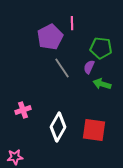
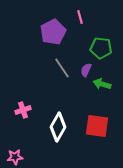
pink line: moved 8 px right, 6 px up; rotated 16 degrees counterclockwise
purple pentagon: moved 3 px right, 5 px up
purple semicircle: moved 3 px left, 3 px down
red square: moved 3 px right, 4 px up
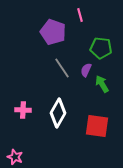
pink line: moved 2 px up
purple pentagon: rotated 25 degrees counterclockwise
green arrow: rotated 42 degrees clockwise
pink cross: rotated 21 degrees clockwise
white diamond: moved 14 px up
pink star: rotated 28 degrees clockwise
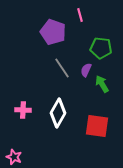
pink star: moved 1 px left
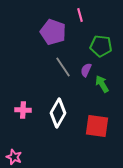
green pentagon: moved 2 px up
gray line: moved 1 px right, 1 px up
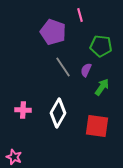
green arrow: moved 3 px down; rotated 66 degrees clockwise
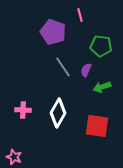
green arrow: rotated 144 degrees counterclockwise
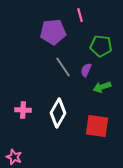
purple pentagon: rotated 25 degrees counterclockwise
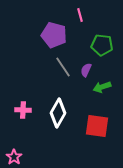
purple pentagon: moved 1 px right, 3 px down; rotated 20 degrees clockwise
green pentagon: moved 1 px right, 1 px up
pink star: rotated 14 degrees clockwise
